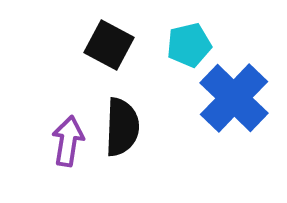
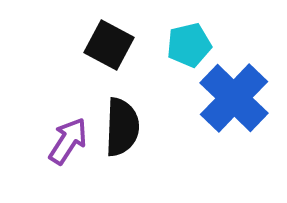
purple arrow: rotated 24 degrees clockwise
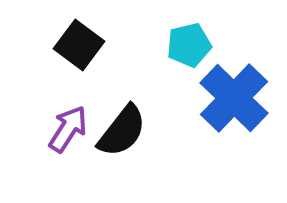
black square: moved 30 px left; rotated 9 degrees clockwise
black semicircle: moved 4 px down; rotated 36 degrees clockwise
purple arrow: moved 12 px up
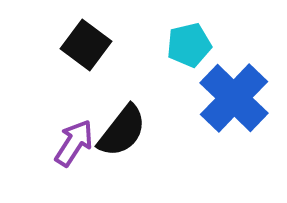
black square: moved 7 px right
purple arrow: moved 6 px right, 14 px down
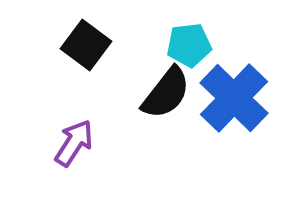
cyan pentagon: rotated 6 degrees clockwise
black semicircle: moved 44 px right, 38 px up
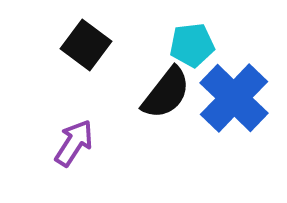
cyan pentagon: moved 3 px right
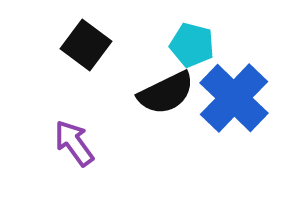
cyan pentagon: rotated 21 degrees clockwise
black semicircle: rotated 26 degrees clockwise
purple arrow: rotated 69 degrees counterclockwise
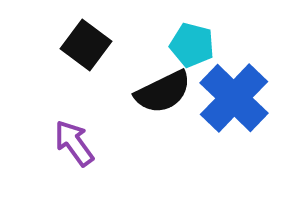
black semicircle: moved 3 px left, 1 px up
